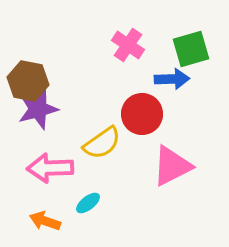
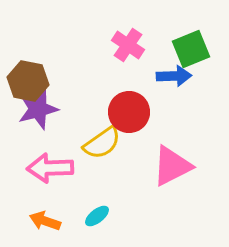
green square: rotated 6 degrees counterclockwise
blue arrow: moved 2 px right, 3 px up
red circle: moved 13 px left, 2 px up
cyan ellipse: moved 9 px right, 13 px down
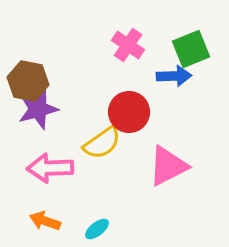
pink triangle: moved 4 px left
cyan ellipse: moved 13 px down
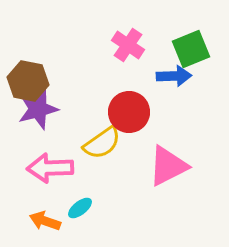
cyan ellipse: moved 17 px left, 21 px up
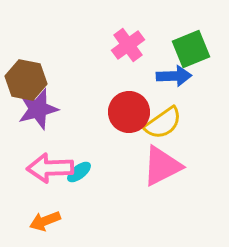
pink cross: rotated 20 degrees clockwise
brown hexagon: moved 2 px left, 1 px up
yellow semicircle: moved 61 px right, 20 px up
pink triangle: moved 6 px left
cyan ellipse: moved 1 px left, 36 px up
orange arrow: rotated 40 degrees counterclockwise
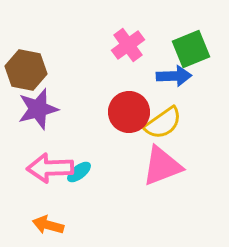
brown hexagon: moved 10 px up
pink triangle: rotated 6 degrees clockwise
orange arrow: moved 3 px right, 4 px down; rotated 36 degrees clockwise
